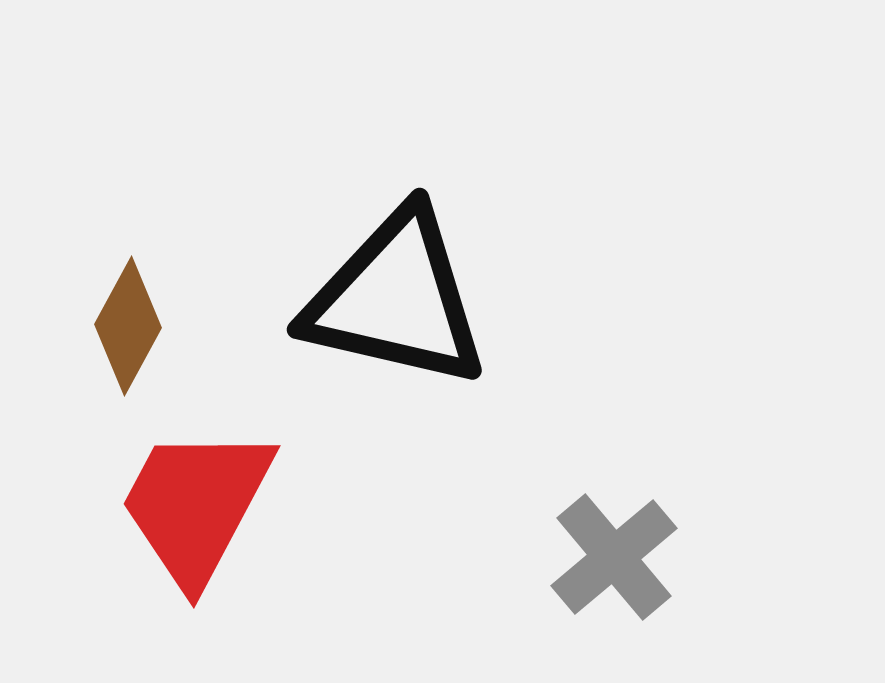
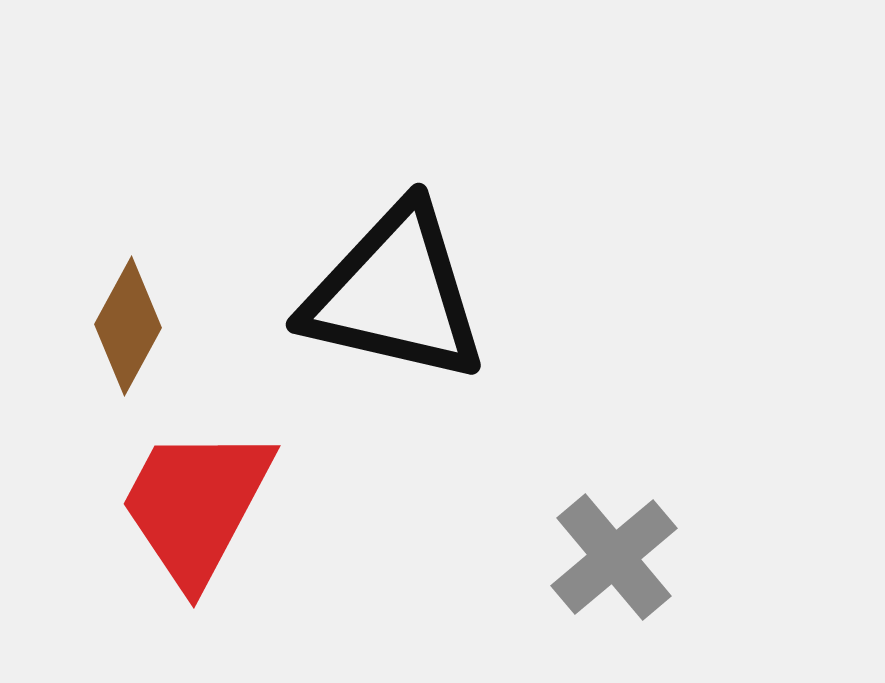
black triangle: moved 1 px left, 5 px up
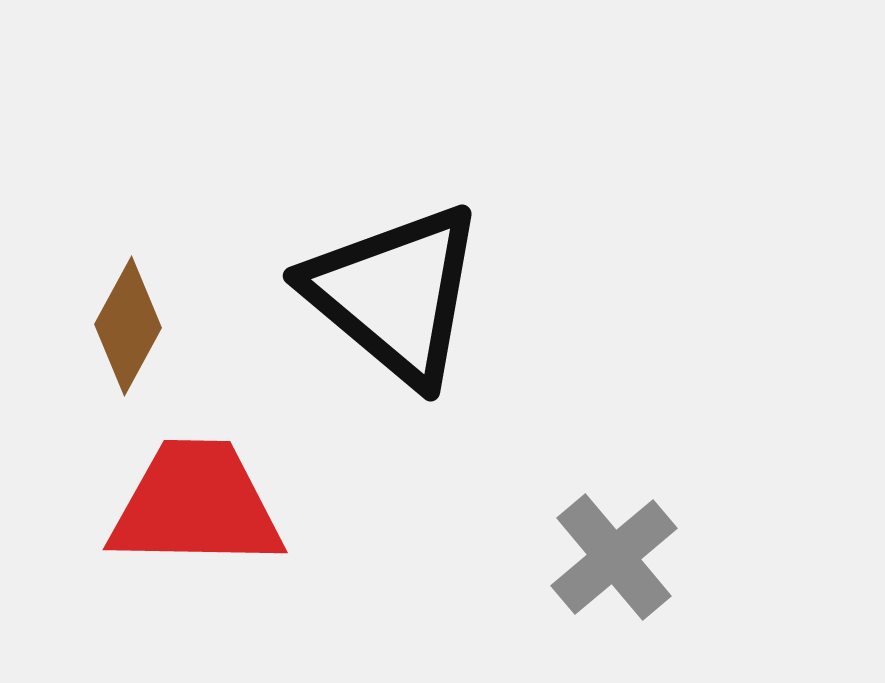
black triangle: rotated 27 degrees clockwise
red trapezoid: rotated 63 degrees clockwise
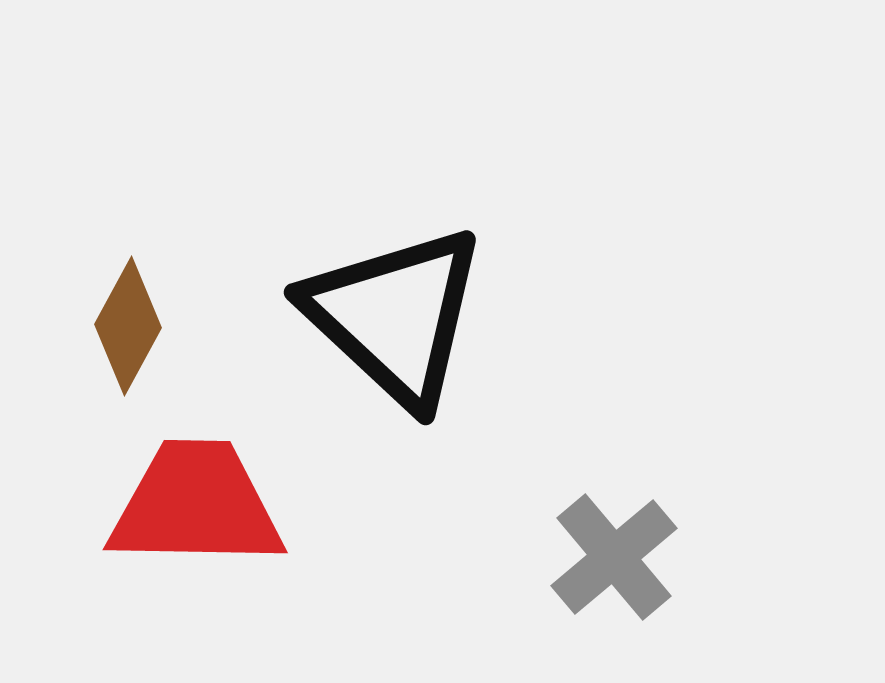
black triangle: moved 22 px down; rotated 3 degrees clockwise
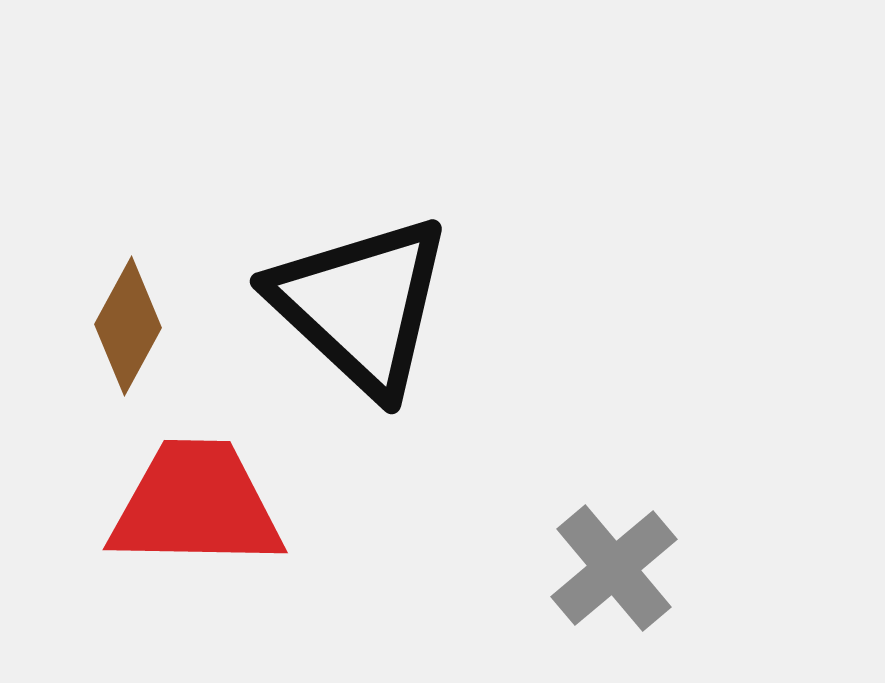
black triangle: moved 34 px left, 11 px up
gray cross: moved 11 px down
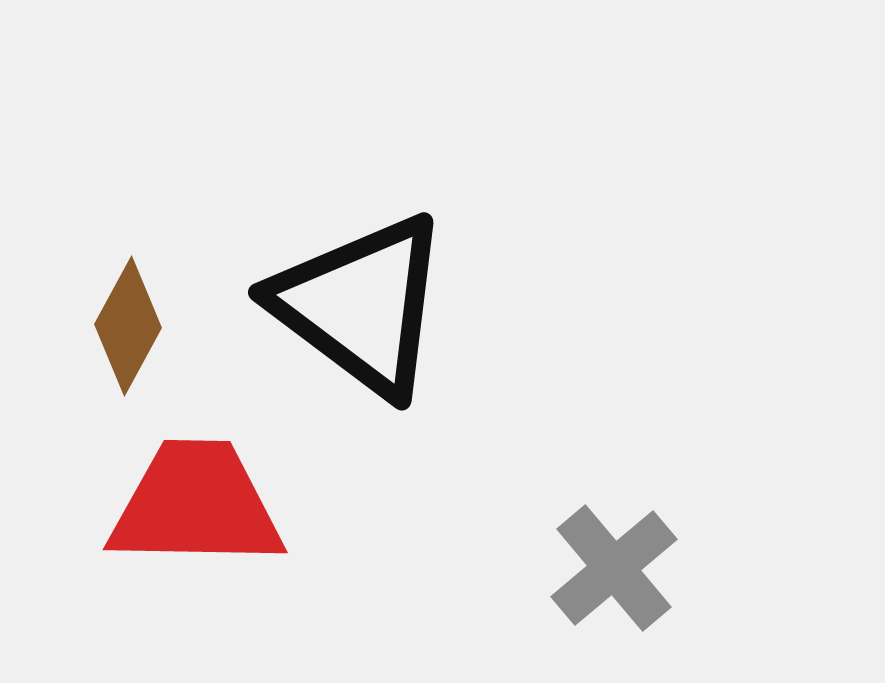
black triangle: rotated 6 degrees counterclockwise
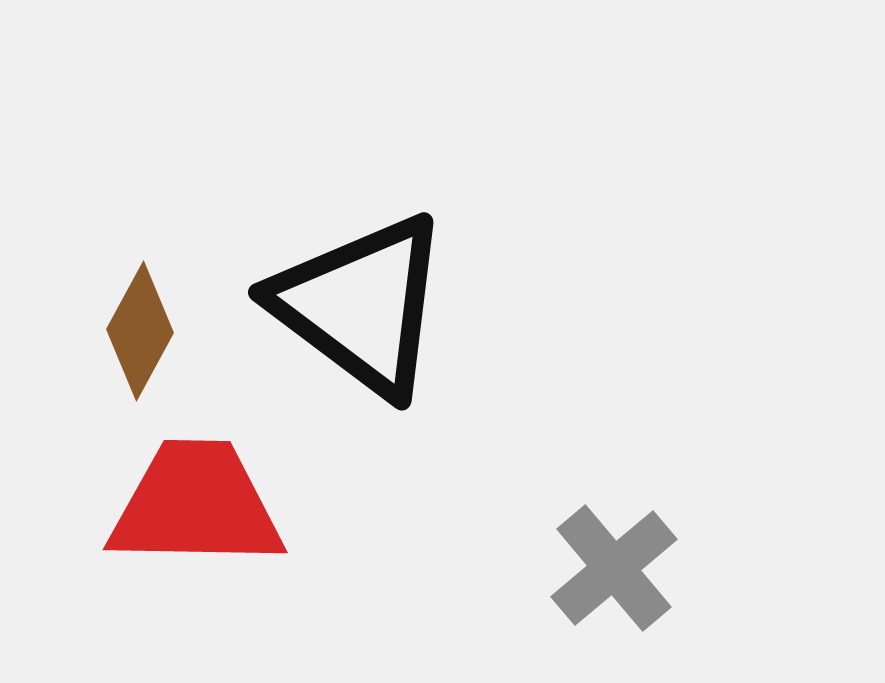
brown diamond: moved 12 px right, 5 px down
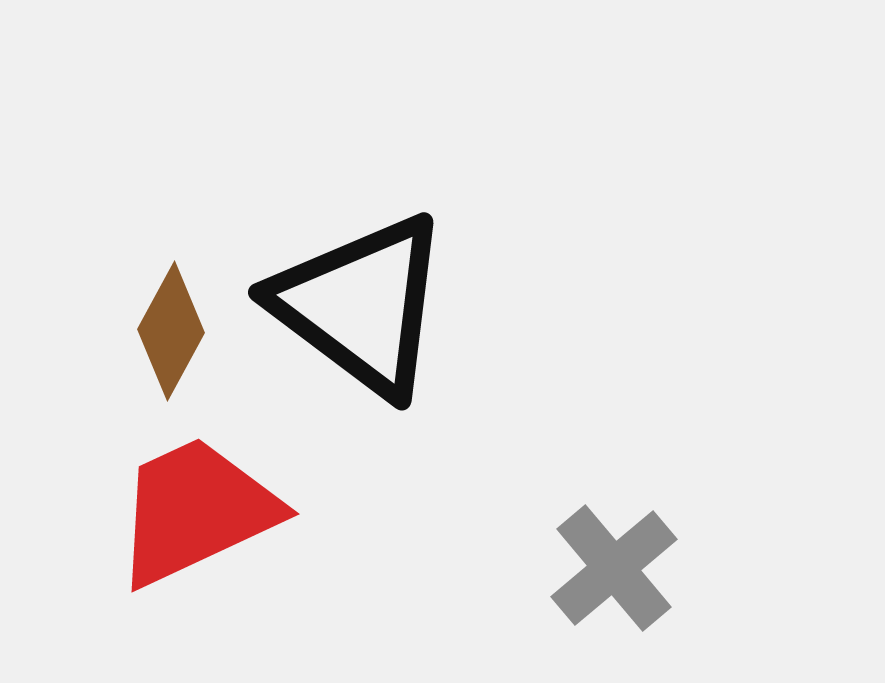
brown diamond: moved 31 px right
red trapezoid: moved 6 px down; rotated 26 degrees counterclockwise
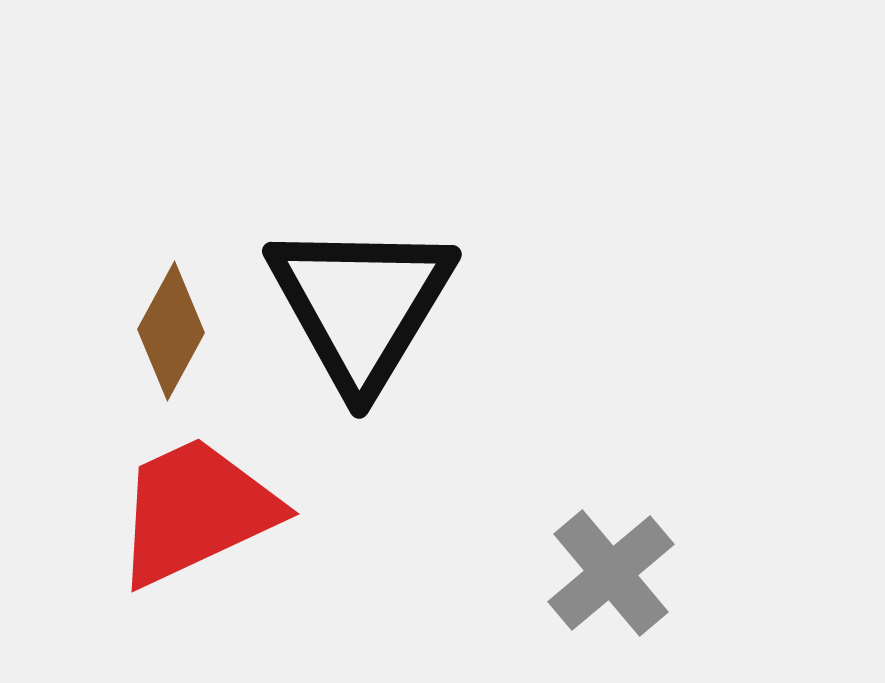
black triangle: rotated 24 degrees clockwise
gray cross: moved 3 px left, 5 px down
